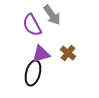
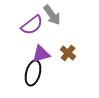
purple semicircle: rotated 100 degrees counterclockwise
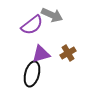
gray arrow: rotated 30 degrees counterclockwise
brown cross: rotated 21 degrees clockwise
black ellipse: moved 1 px left, 1 px down
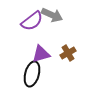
purple semicircle: moved 4 px up
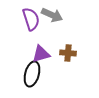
purple semicircle: moved 1 px left, 2 px up; rotated 70 degrees counterclockwise
brown cross: rotated 35 degrees clockwise
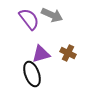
purple semicircle: moved 2 px left; rotated 20 degrees counterclockwise
brown cross: rotated 21 degrees clockwise
black ellipse: rotated 35 degrees counterclockwise
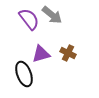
gray arrow: rotated 15 degrees clockwise
black ellipse: moved 8 px left
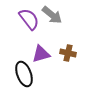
brown cross: rotated 14 degrees counterclockwise
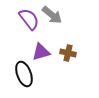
purple triangle: moved 2 px up
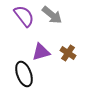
purple semicircle: moved 5 px left, 3 px up
brown cross: rotated 21 degrees clockwise
